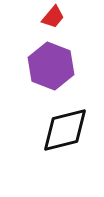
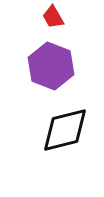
red trapezoid: rotated 110 degrees clockwise
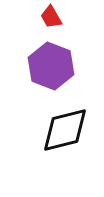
red trapezoid: moved 2 px left
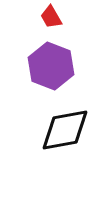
black diamond: rotated 4 degrees clockwise
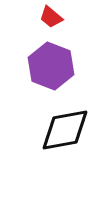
red trapezoid: rotated 20 degrees counterclockwise
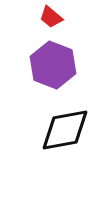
purple hexagon: moved 2 px right, 1 px up
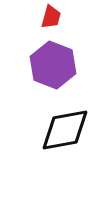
red trapezoid: rotated 115 degrees counterclockwise
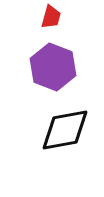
purple hexagon: moved 2 px down
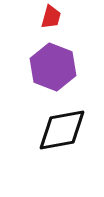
black diamond: moved 3 px left
